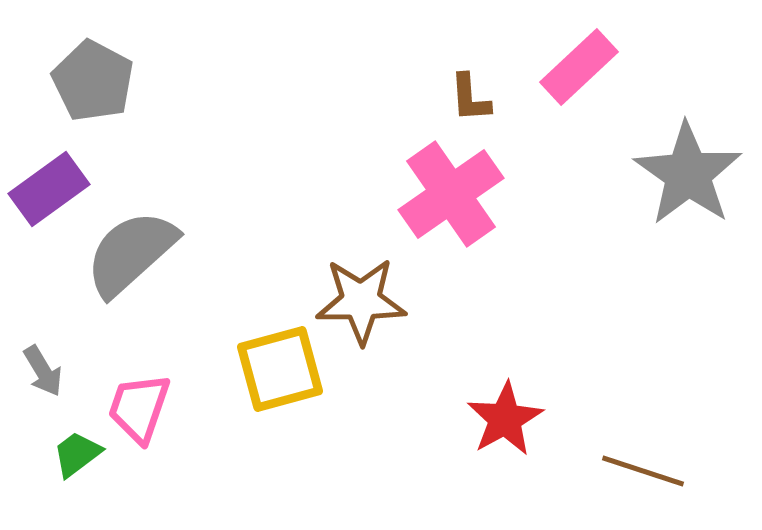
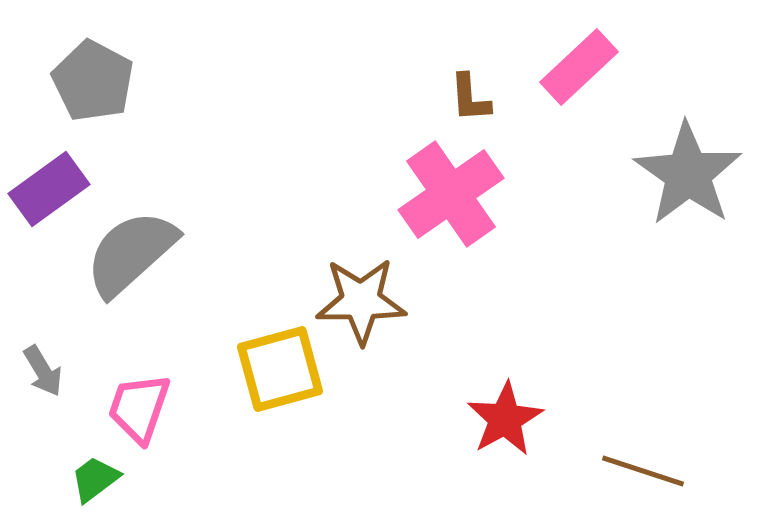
green trapezoid: moved 18 px right, 25 px down
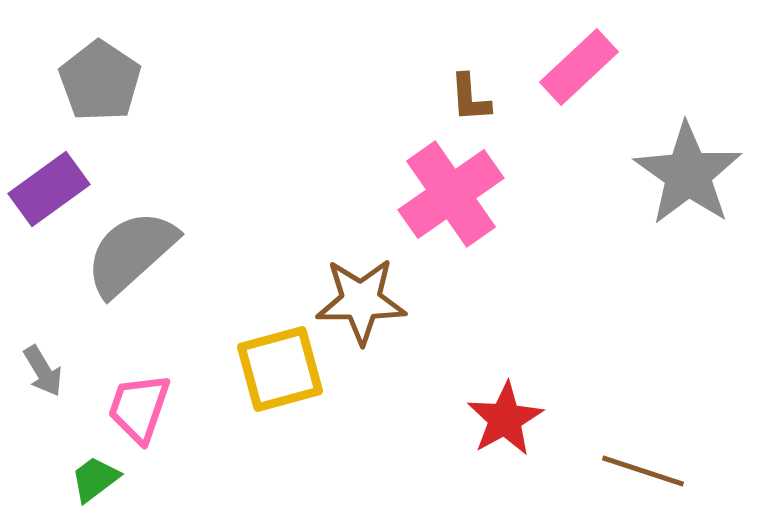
gray pentagon: moved 7 px right; rotated 6 degrees clockwise
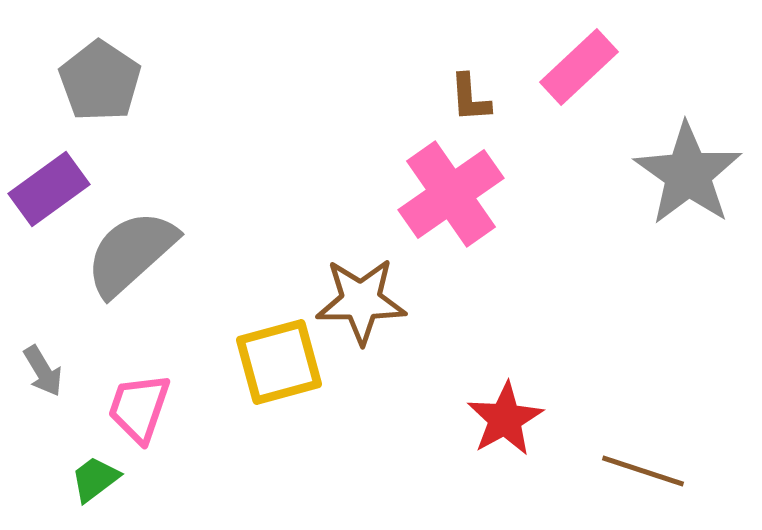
yellow square: moved 1 px left, 7 px up
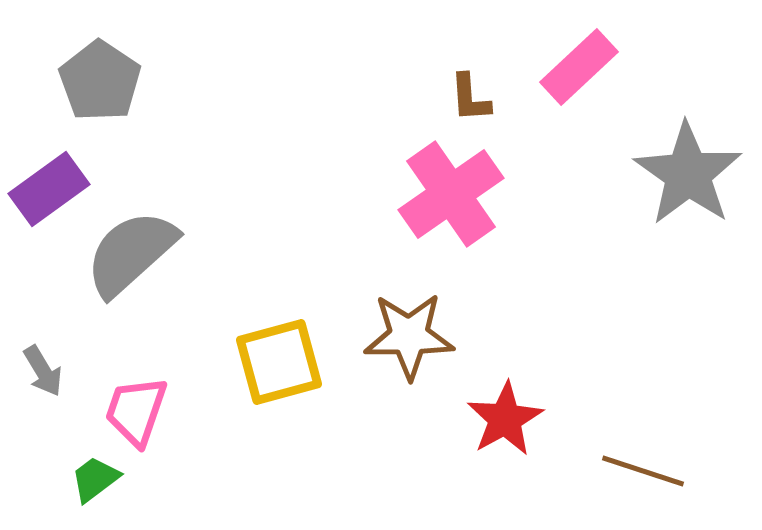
brown star: moved 48 px right, 35 px down
pink trapezoid: moved 3 px left, 3 px down
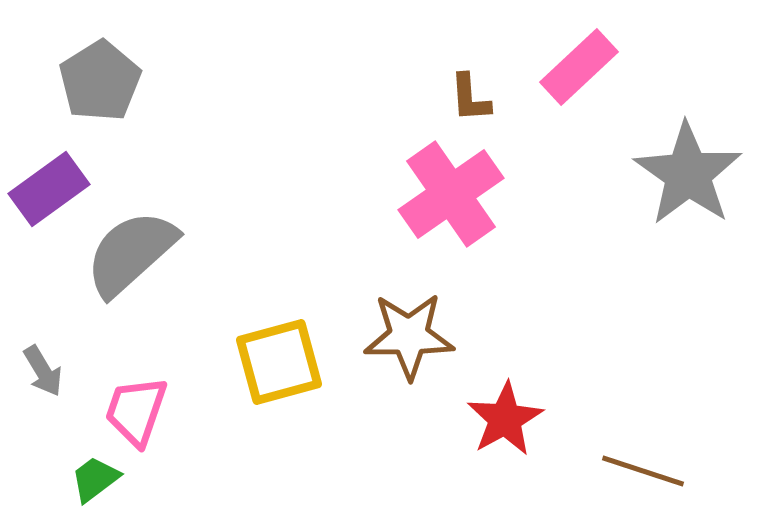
gray pentagon: rotated 6 degrees clockwise
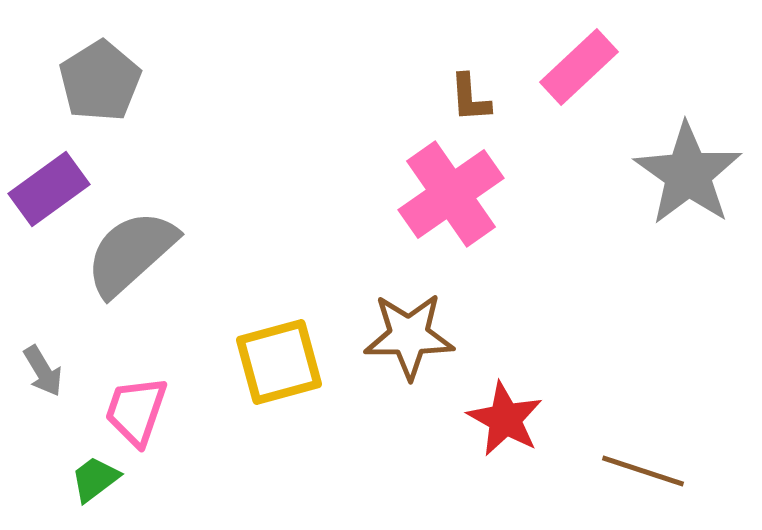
red star: rotated 14 degrees counterclockwise
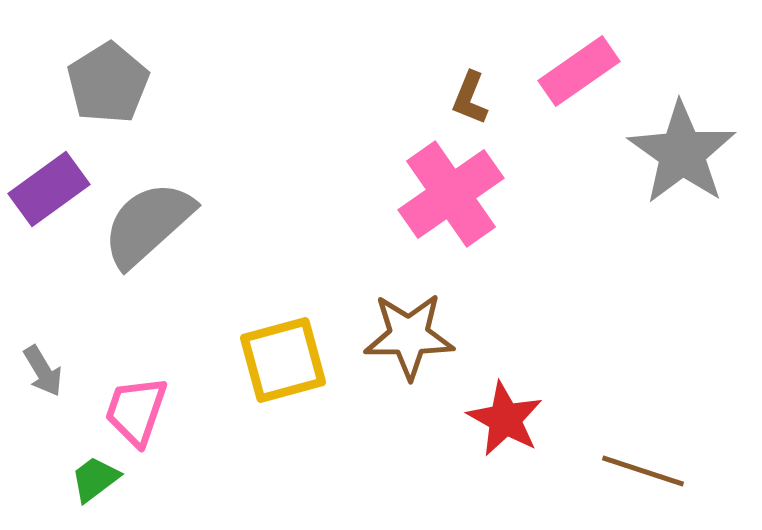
pink rectangle: moved 4 px down; rotated 8 degrees clockwise
gray pentagon: moved 8 px right, 2 px down
brown L-shape: rotated 26 degrees clockwise
gray star: moved 6 px left, 21 px up
gray semicircle: moved 17 px right, 29 px up
yellow square: moved 4 px right, 2 px up
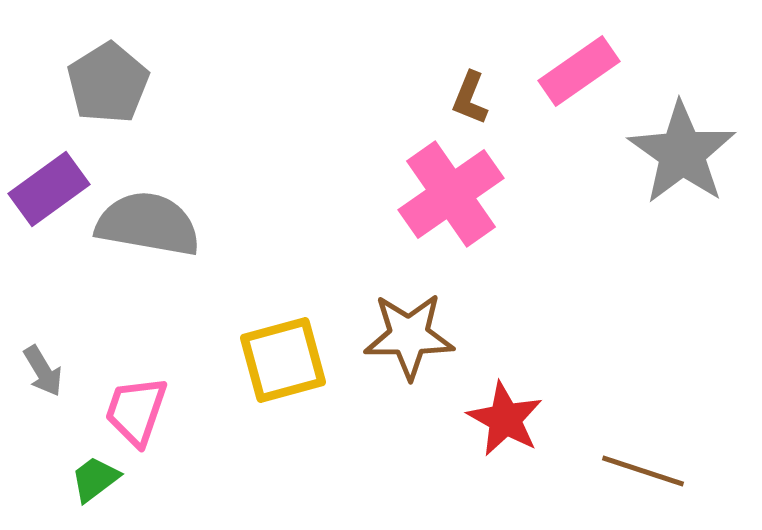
gray semicircle: rotated 52 degrees clockwise
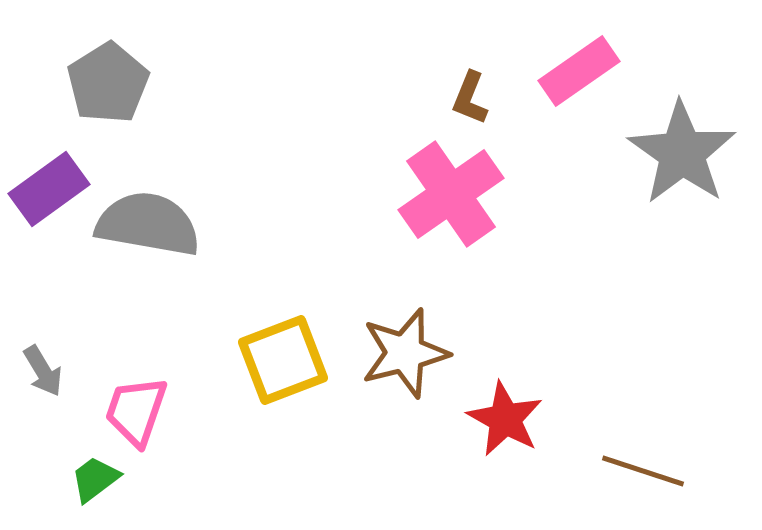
brown star: moved 4 px left, 17 px down; rotated 14 degrees counterclockwise
yellow square: rotated 6 degrees counterclockwise
